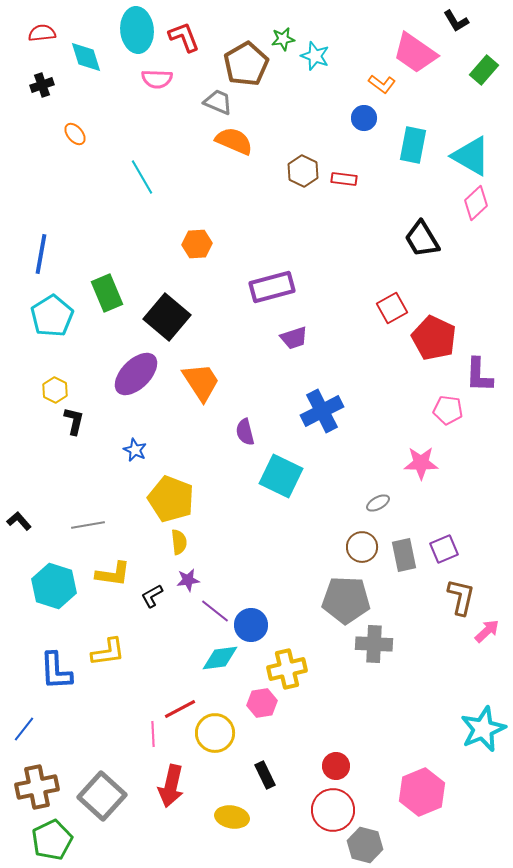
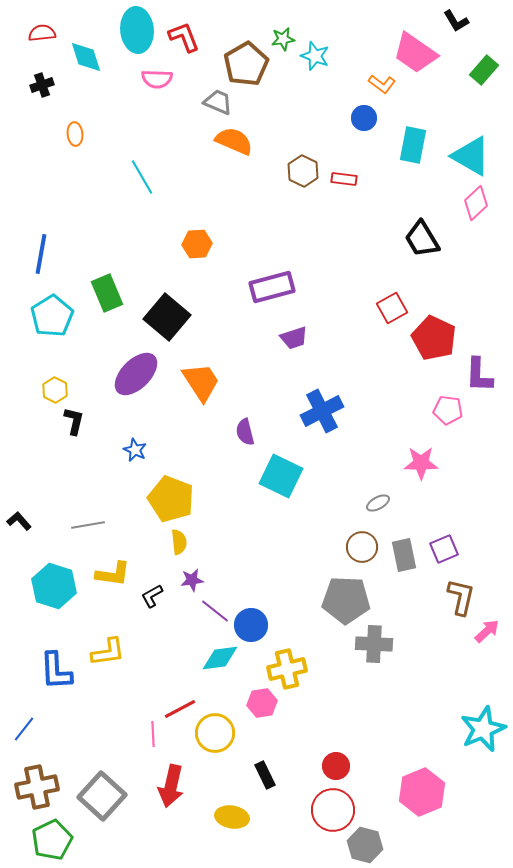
orange ellipse at (75, 134): rotated 35 degrees clockwise
purple star at (188, 580): moved 4 px right
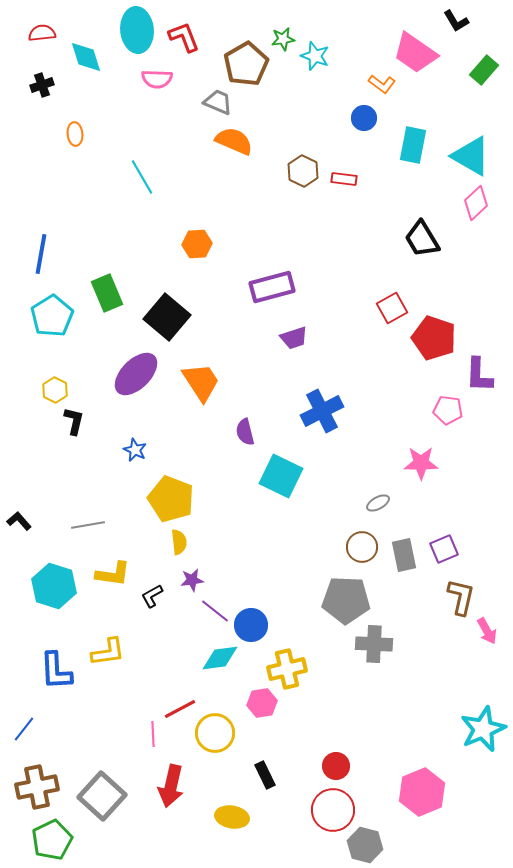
red pentagon at (434, 338): rotated 6 degrees counterclockwise
pink arrow at (487, 631): rotated 104 degrees clockwise
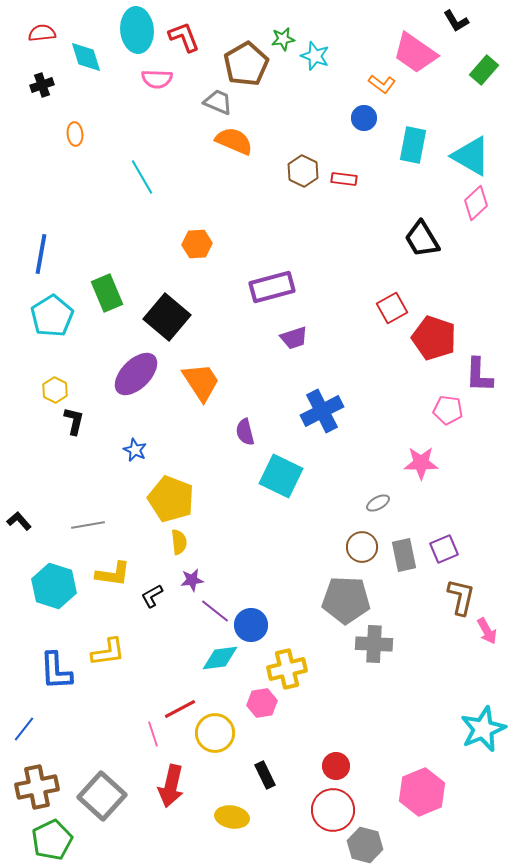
pink line at (153, 734): rotated 15 degrees counterclockwise
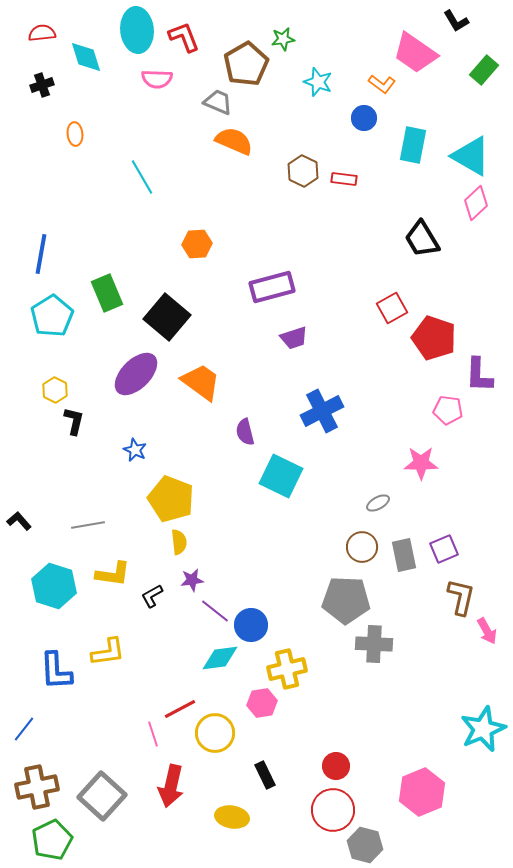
cyan star at (315, 56): moved 3 px right, 26 px down
orange trapezoid at (201, 382): rotated 21 degrees counterclockwise
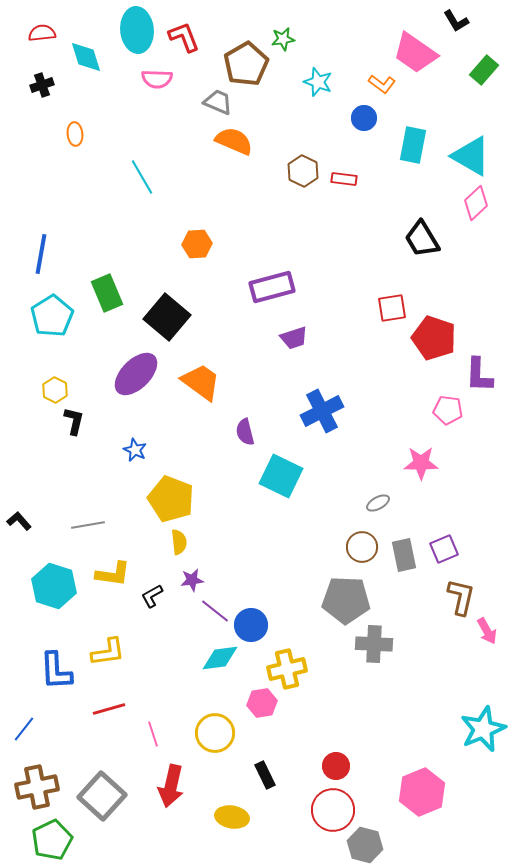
red square at (392, 308): rotated 20 degrees clockwise
red line at (180, 709): moved 71 px left; rotated 12 degrees clockwise
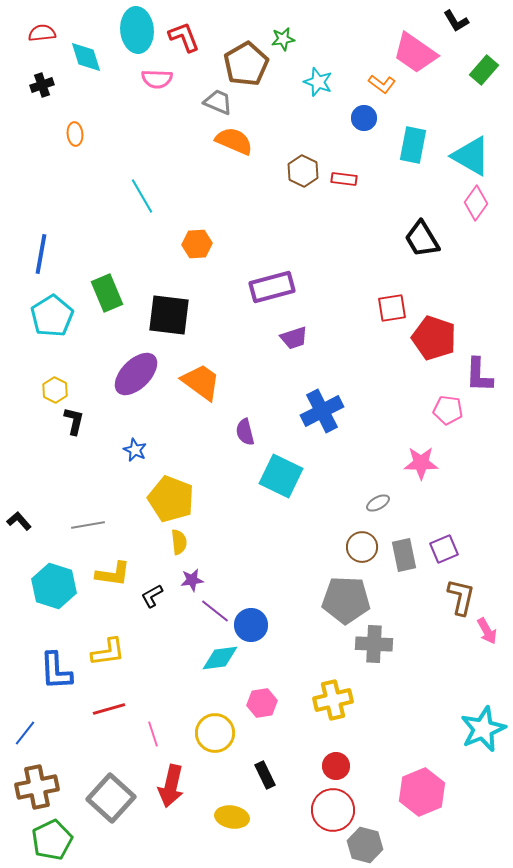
cyan line at (142, 177): moved 19 px down
pink diamond at (476, 203): rotated 12 degrees counterclockwise
black square at (167, 317): moved 2 px right, 2 px up; rotated 33 degrees counterclockwise
yellow cross at (287, 669): moved 46 px right, 31 px down
blue line at (24, 729): moved 1 px right, 4 px down
gray square at (102, 796): moved 9 px right, 2 px down
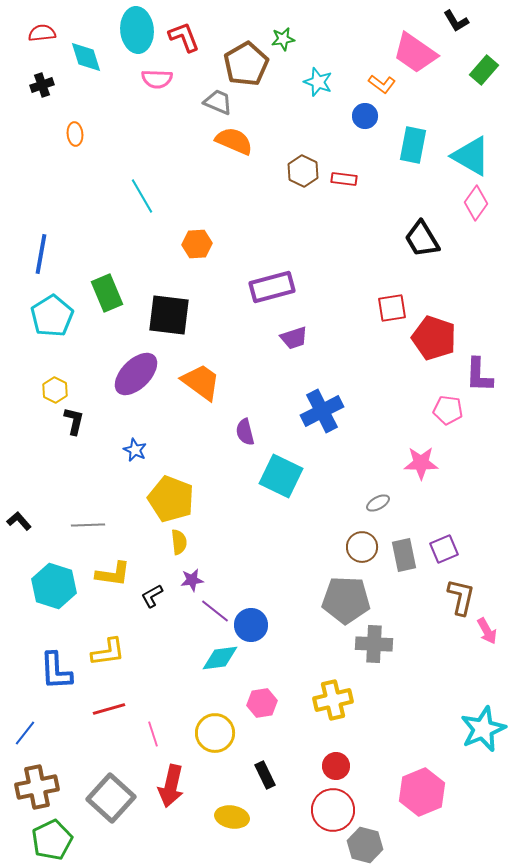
blue circle at (364, 118): moved 1 px right, 2 px up
gray line at (88, 525): rotated 8 degrees clockwise
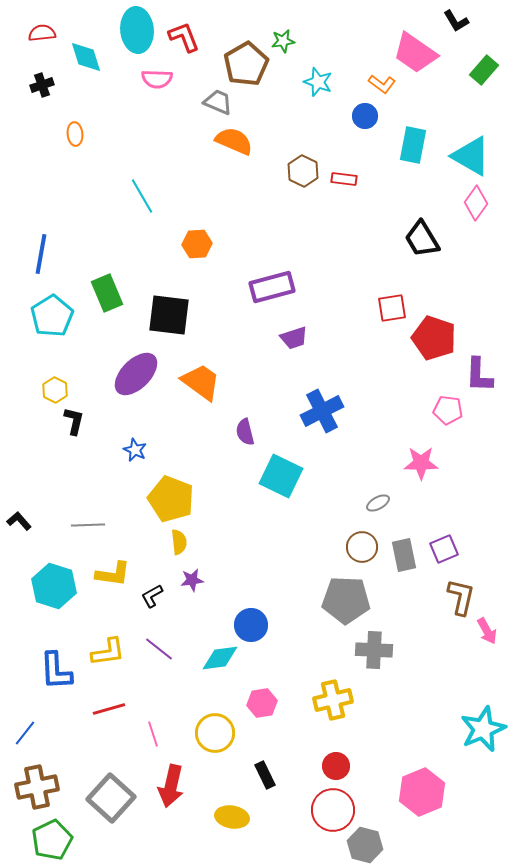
green star at (283, 39): moved 2 px down
purple line at (215, 611): moved 56 px left, 38 px down
gray cross at (374, 644): moved 6 px down
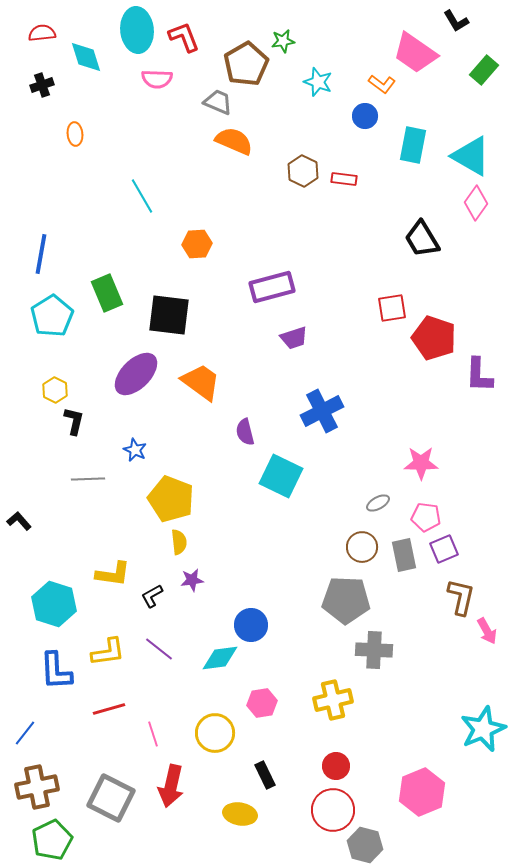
pink pentagon at (448, 410): moved 22 px left, 107 px down
gray line at (88, 525): moved 46 px up
cyan hexagon at (54, 586): moved 18 px down
gray square at (111, 798): rotated 15 degrees counterclockwise
yellow ellipse at (232, 817): moved 8 px right, 3 px up
